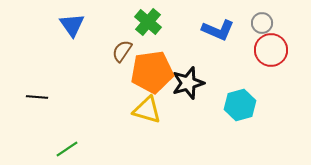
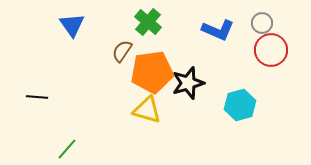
green line: rotated 15 degrees counterclockwise
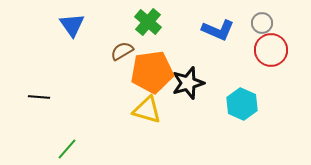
brown semicircle: rotated 25 degrees clockwise
black line: moved 2 px right
cyan hexagon: moved 2 px right, 1 px up; rotated 20 degrees counterclockwise
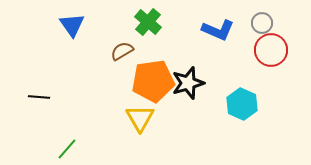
orange pentagon: moved 1 px right, 9 px down
yellow triangle: moved 7 px left, 8 px down; rotated 44 degrees clockwise
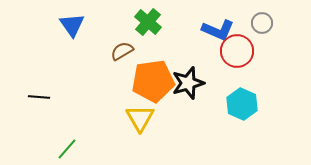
red circle: moved 34 px left, 1 px down
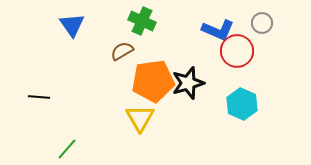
green cross: moved 6 px left, 1 px up; rotated 16 degrees counterclockwise
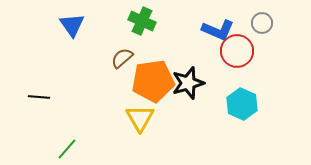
brown semicircle: moved 7 px down; rotated 10 degrees counterclockwise
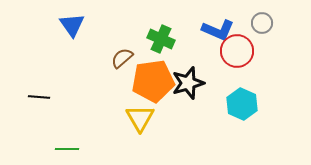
green cross: moved 19 px right, 18 px down
green line: rotated 50 degrees clockwise
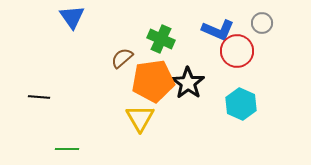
blue triangle: moved 8 px up
black star: rotated 20 degrees counterclockwise
cyan hexagon: moved 1 px left
